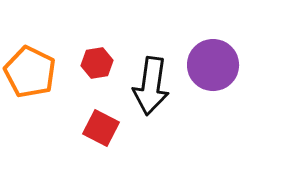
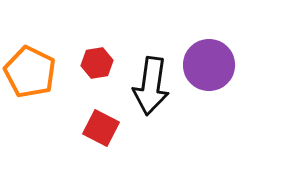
purple circle: moved 4 px left
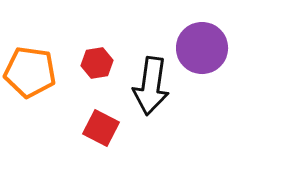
purple circle: moved 7 px left, 17 px up
orange pentagon: rotated 18 degrees counterclockwise
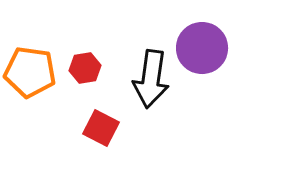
red hexagon: moved 12 px left, 5 px down
black arrow: moved 7 px up
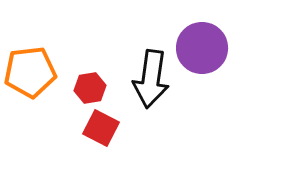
red hexagon: moved 5 px right, 20 px down
orange pentagon: rotated 15 degrees counterclockwise
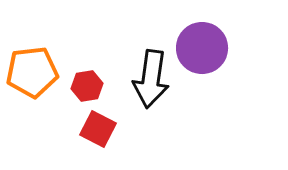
orange pentagon: moved 2 px right
red hexagon: moved 3 px left, 2 px up
red square: moved 3 px left, 1 px down
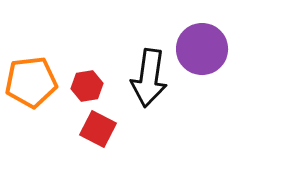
purple circle: moved 1 px down
orange pentagon: moved 1 px left, 10 px down
black arrow: moved 2 px left, 1 px up
